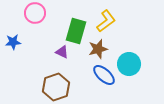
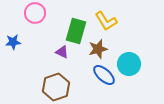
yellow L-shape: rotated 95 degrees clockwise
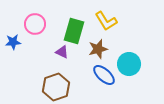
pink circle: moved 11 px down
green rectangle: moved 2 px left
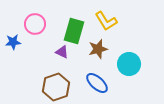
blue ellipse: moved 7 px left, 8 px down
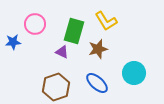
cyan circle: moved 5 px right, 9 px down
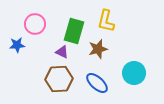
yellow L-shape: rotated 45 degrees clockwise
blue star: moved 4 px right, 3 px down
brown hexagon: moved 3 px right, 8 px up; rotated 16 degrees clockwise
